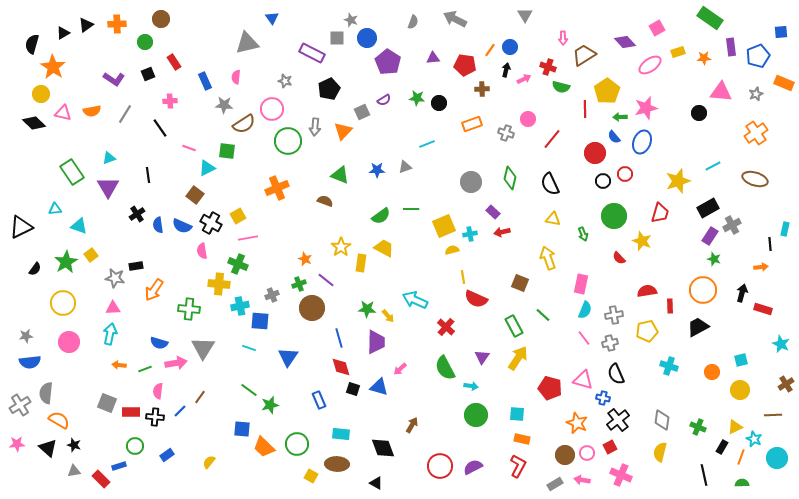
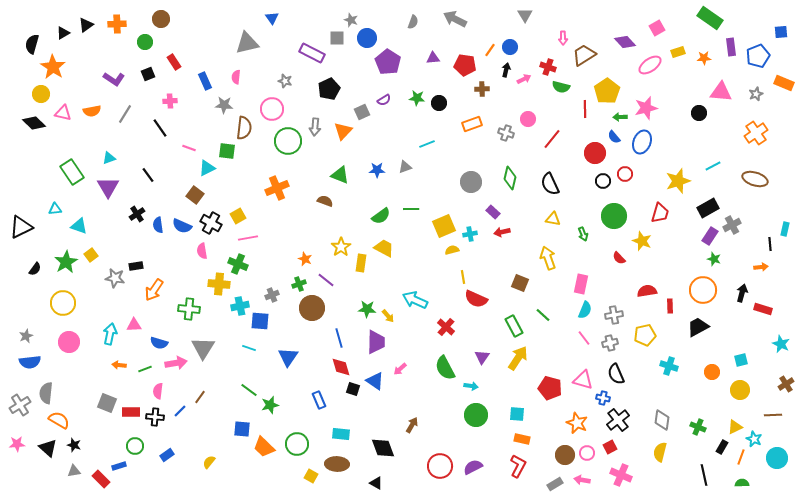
brown semicircle at (244, 124): moved 4 px down; rotated 50 degrees counterclockwise
black line at (148, 175): rotated 28 degrees counterclockwise
pink triangle at (113, 308): moved 21 px right, 17 px down
yellow pentagon at (647, 331): moved 2 px left, 4 px down
gray star at (26, 336): rotated 16 degrees counterclockwise
blue triangle at (379, 387): moved 4 px left, 6 px up; rotated 18 degrees clockwise
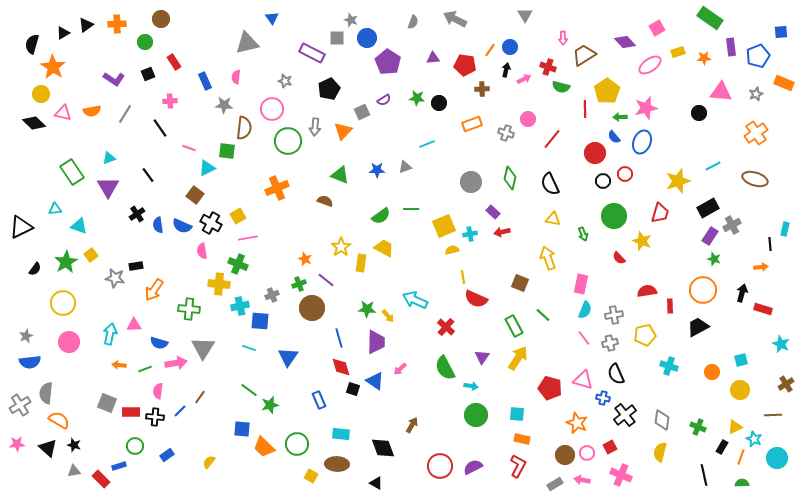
black cross at (618, 420): moved 7 px right, 5 px up
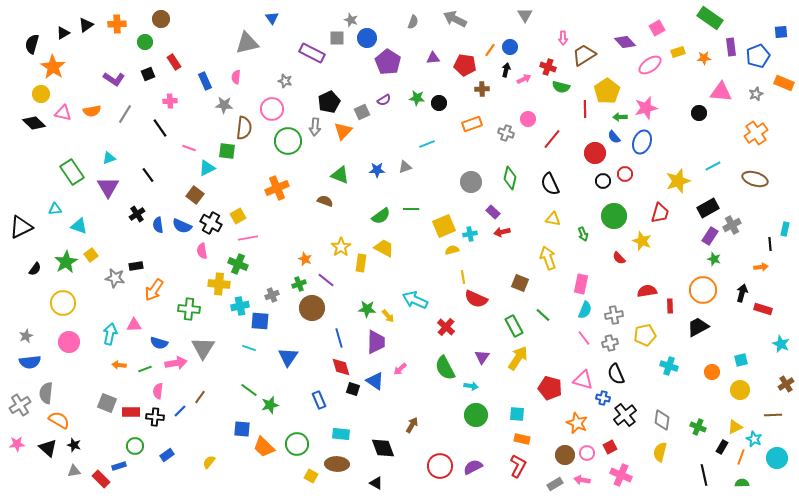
black pentagon at (329, 89): moved 13 px down
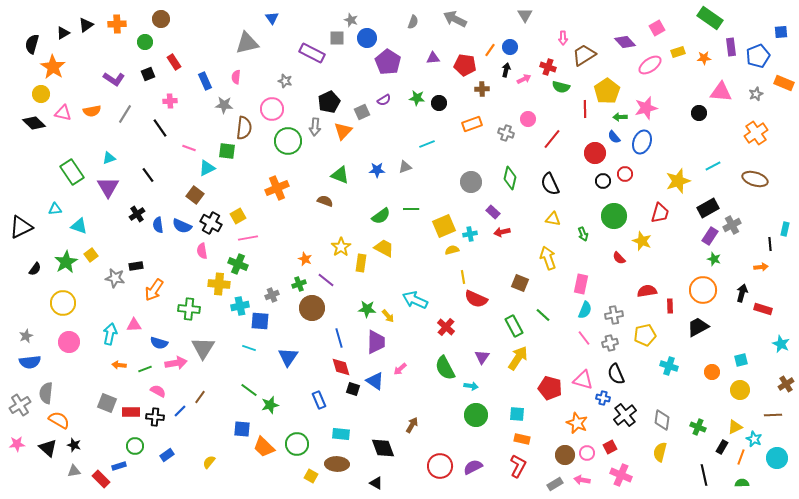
pink semicircle at (158, 391): rotated 112 degrees clockwise
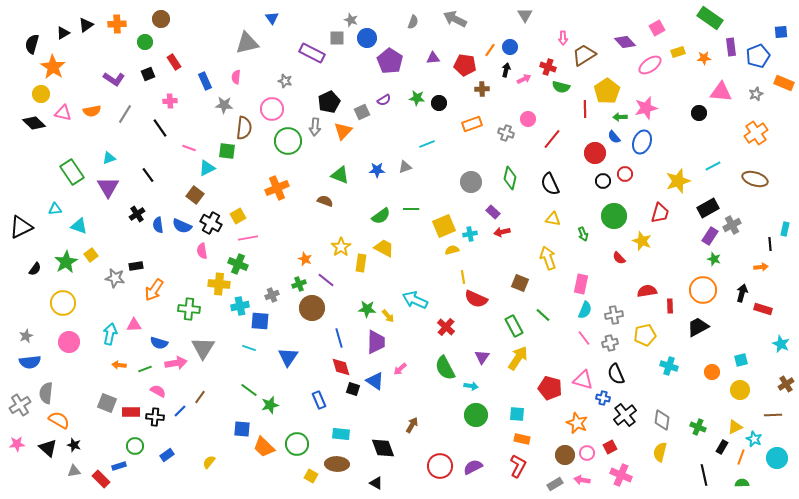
purple pentagon at (388, 62): moved 2 px right, 1 px up
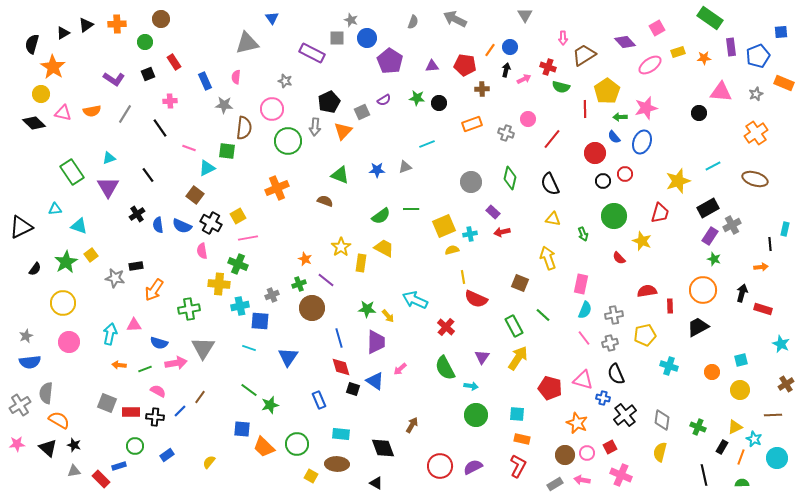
purple triangle at (433, 58): moved 1 px left, 8 px down
green cross at (189, 309): rotated 15 degrees counterclockwise
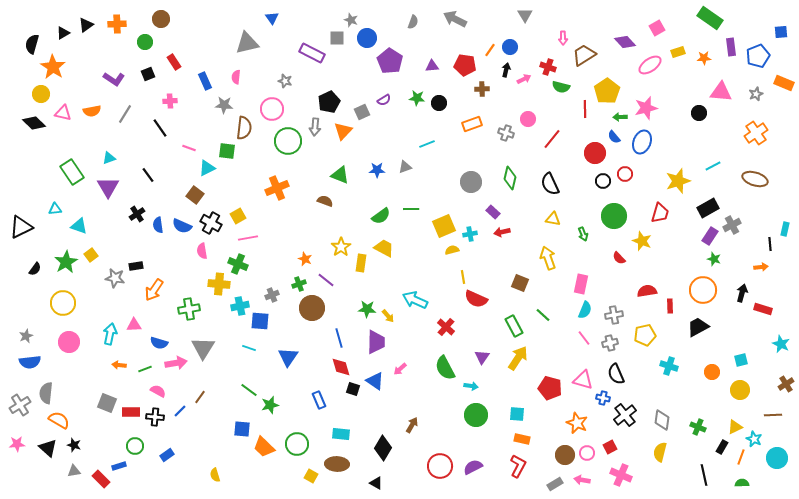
black diamond at (383, 448): rotated 50 degrees clockwise
yellow semicircle at (209, 462): moved 6 px right, 13 px down; rotated 56 degrees counterclockwise
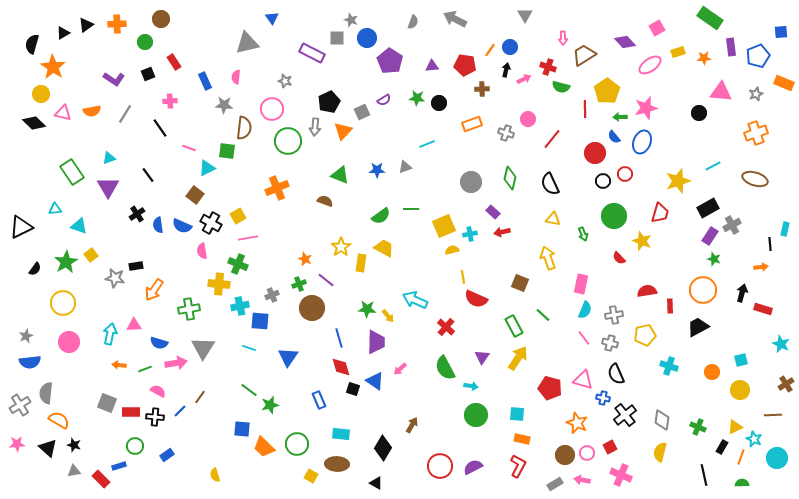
orange cross at (756, 133): rotated 15 degrees clockwise
gray cross at (610, 343): rotated 28 degrees clockwise
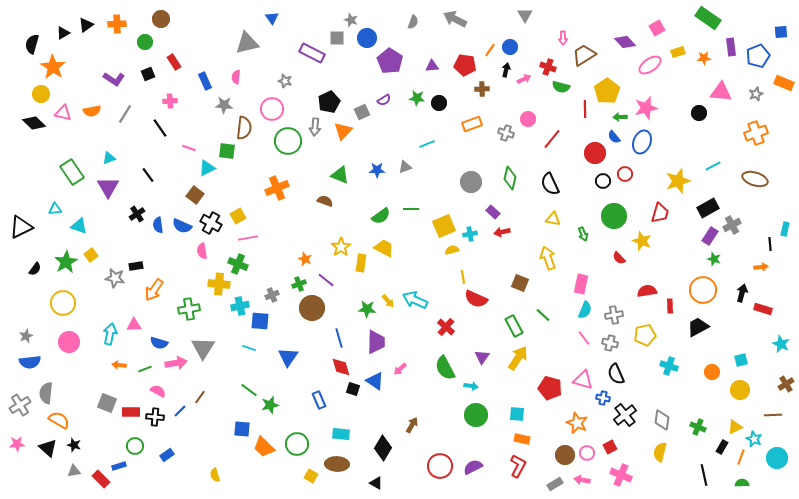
green rectangle at (710, 18): moved 2 px left
yellow arrow at (388, 316): moved 15 px up
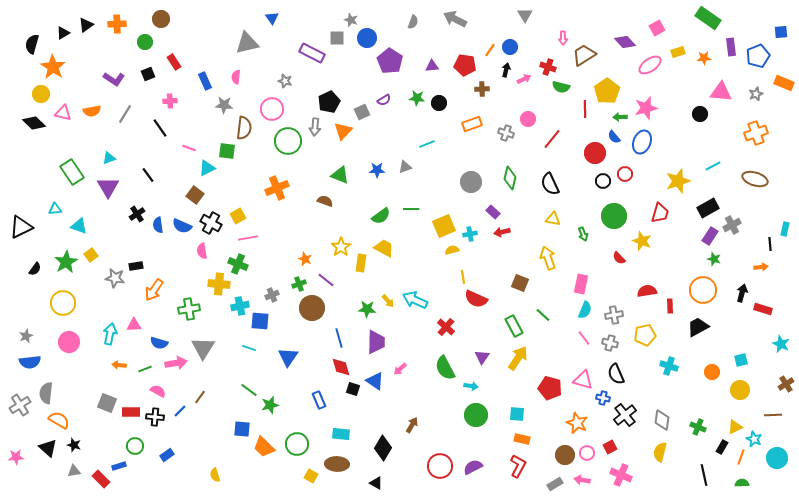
black circle at (699, 113): moved 1 px right, 1 px down
pink star at (17, 444): moved 1 px left, 13 px down
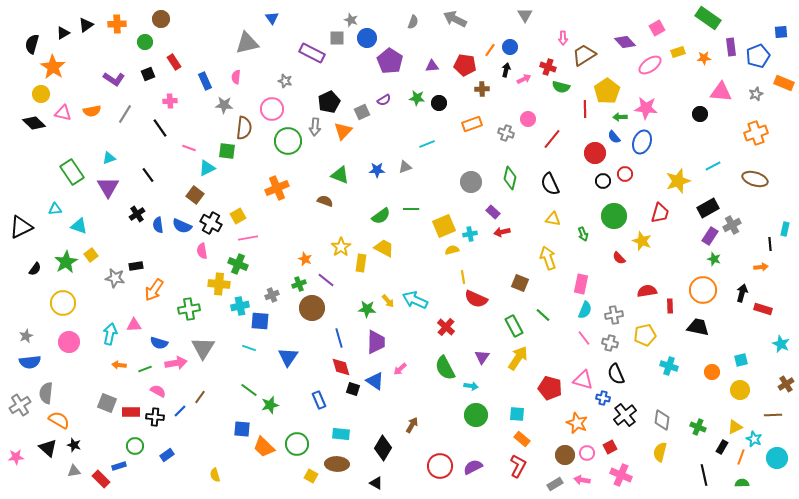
pink star at (646, 108): rotated 20 degrees clockwise
black trapezoid at (698, 327): rotated 40 degrees clockwise
orange rectangle at (522, 439): rotated 28 degrees clockwise
